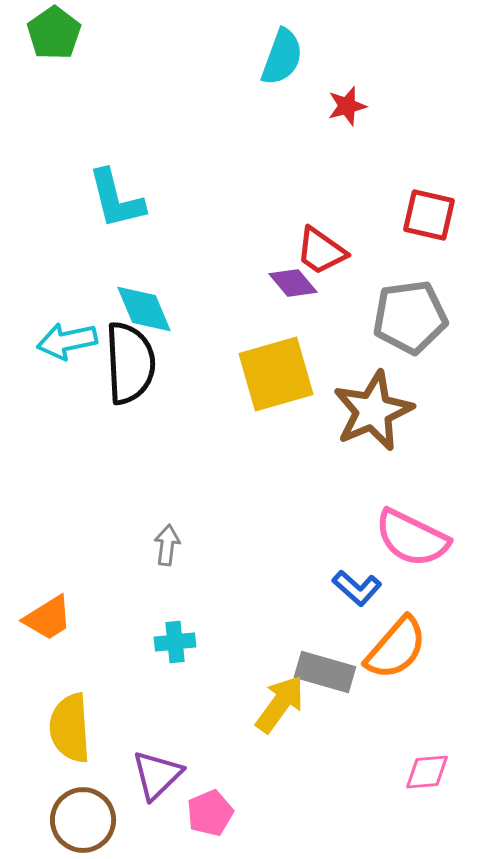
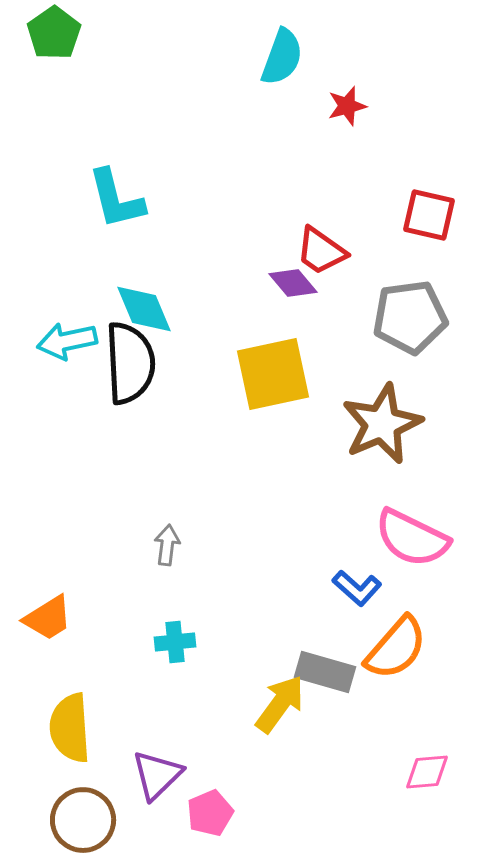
yellow square: moved 3 px left; rotated 4 degrees clockwise
brown star: moved 9 px right, 13 px down
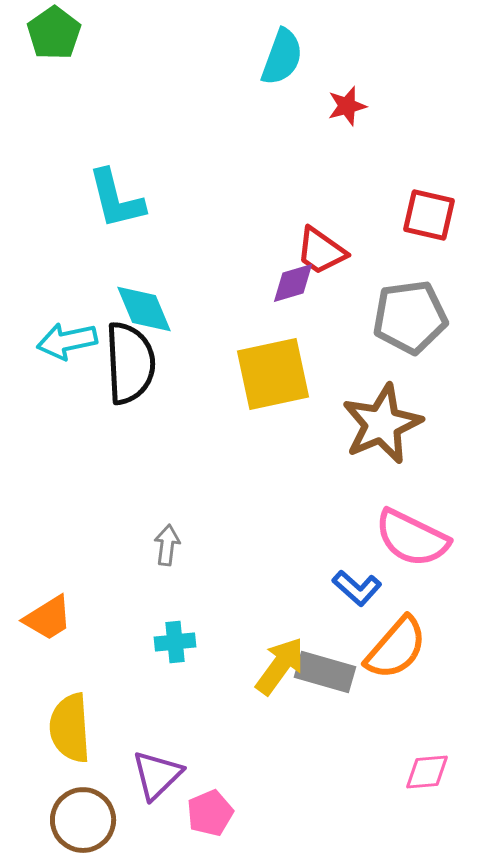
purple diamond: rotated 66 degrees counterclockwise
yellow arrow: moved 38 px up
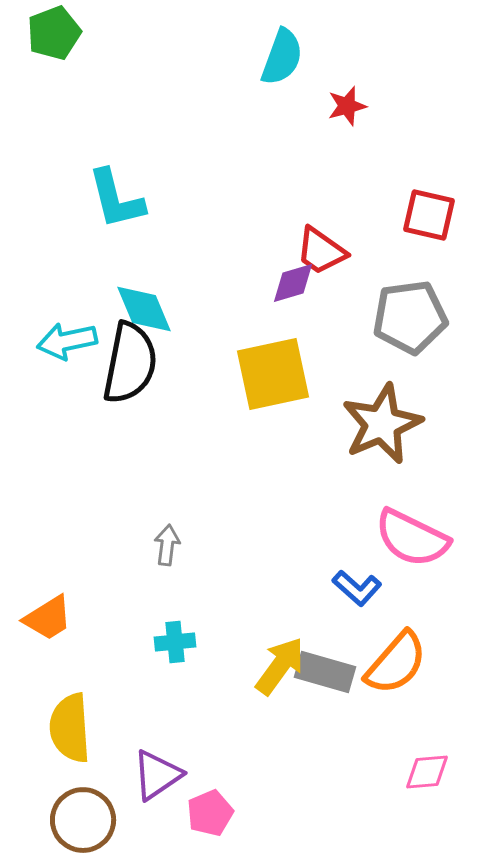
green pentagon: rotated 14 degrees clockwise
black semicircle: rotated 14 degrees clockwise
orange semicircle: moved 15 px down
purple triangle: rotated 10 degrees clockwise
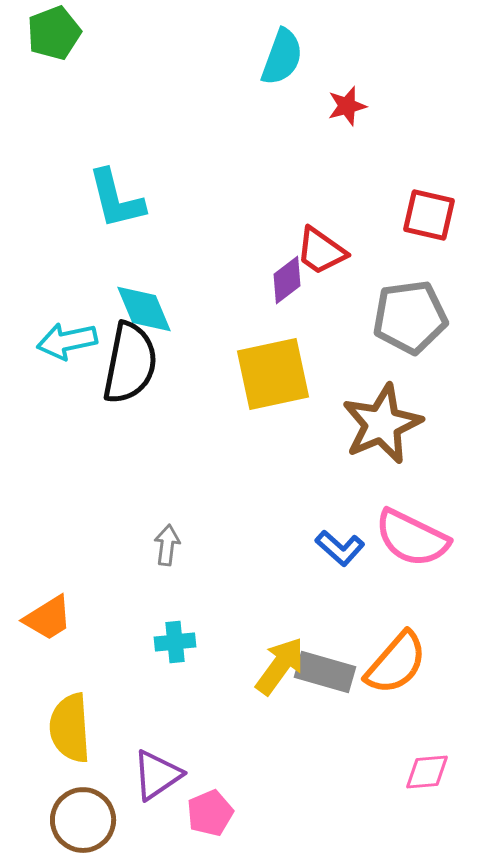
purple diamond: moved 6 px left, 3 px up; rotated 21 degrees counterclockwise
blue L-shape: moved 17 px left, 40 px up
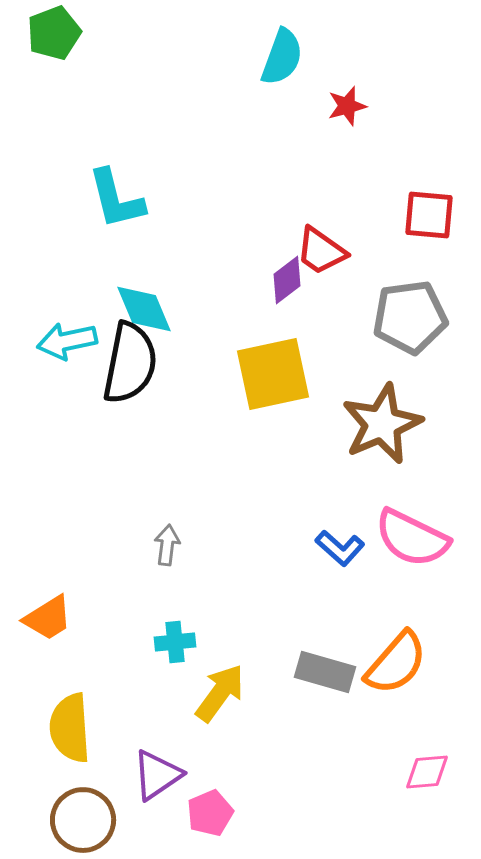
red square: rotated 8 degrees counterclockwise
yellow arrow: moved 60 px left, 27 px down
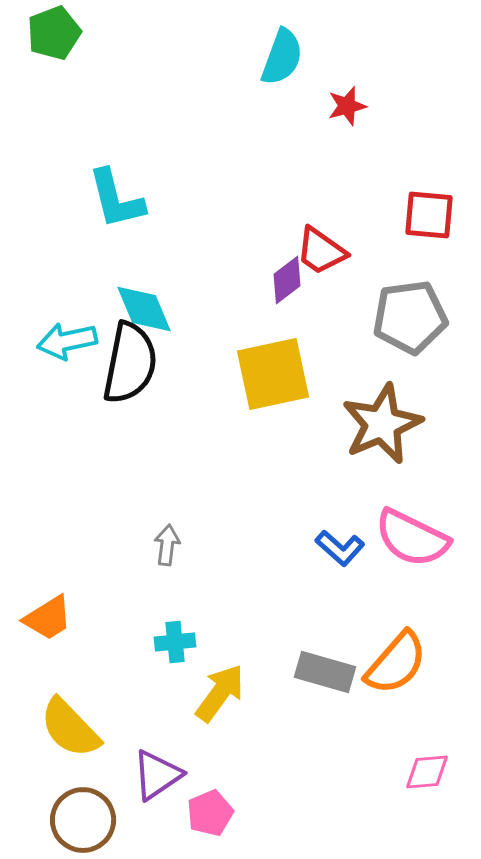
yellow semicircle: rotated 40 degrees counterclockwise
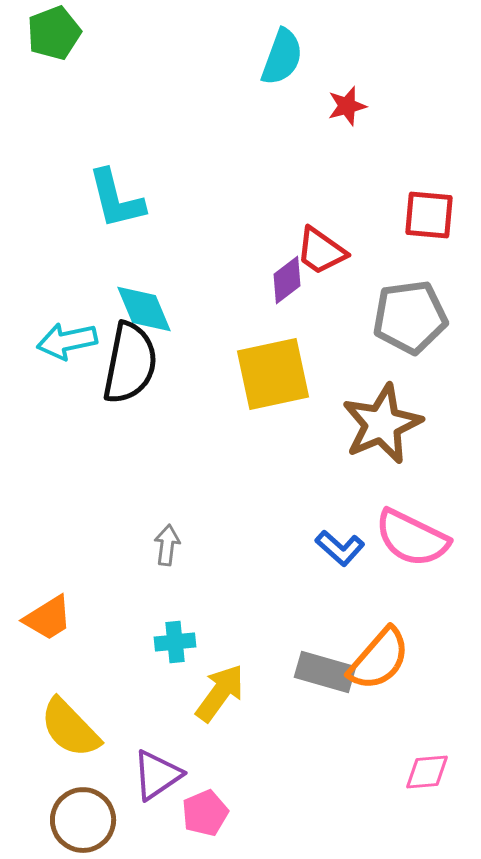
orange semicircle: moved 17 px left, 4 px up
pink pentagon: moved 5 px left
